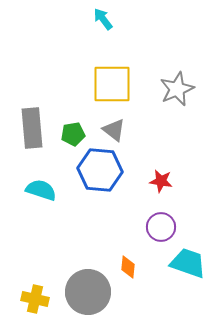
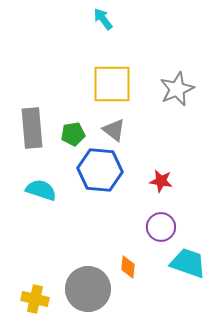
gray circle: moved 3 px up
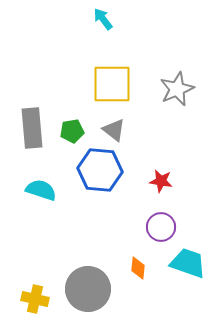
green pentagon: moved 1 px left, 3 px up
orange diamond: moved 10 px right, 1 px down
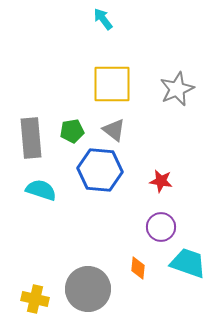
gray rectangle: moved 1 px left, 10 px down
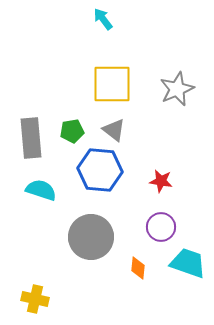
gray circle: moved 3 px right, 52 px up
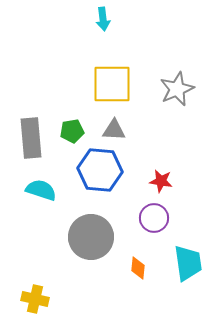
cyan arrow: rotated 150 degrees counterclockwise
gray triangle: rotated 35 degrees counterclockwise
purple circle: moved 7 px left, 9 px up
cyan trapezoid: rotated 63 degrees clockwise
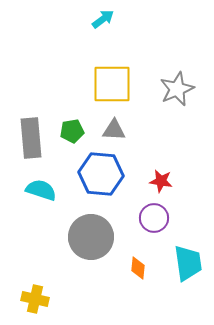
cyan arrow: rotated 120 degrees counterclockwise
blue hexagon: moved 1 px right, 4 px down
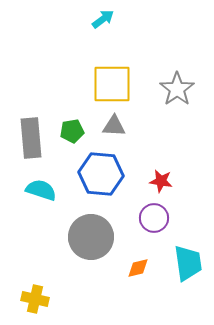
gray star: rotated 12 degrees counterclockwise
gray triangle: moved 4 px up
orange diamond: rotated 70 degrees clockwise
